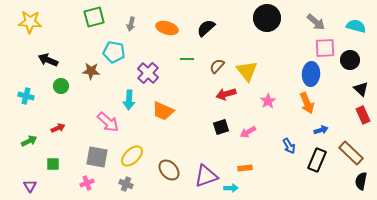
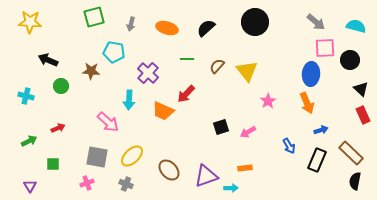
black circle at (267, 18): moved 12 px left, 4 px down
red arrow at (226, 94): moved 40 px left; rotated 30 degrees counterclockwise
black semicircle at (361, 181): moved 6 px left
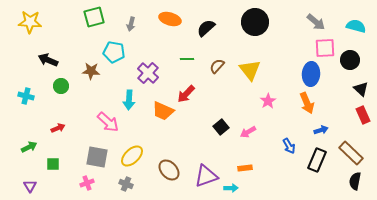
orange ellipse at (167, 28): moved 3 px right, 9 px up
yellow triangle at (247, 71): moved 3 px right, 1 px up
black square at (221, 127): rotated 21 degrees counterclockwise
green arrow at (29, 141): moved 6 px down
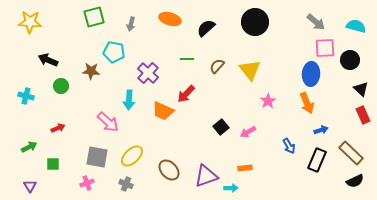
black semicircle at (355, 181): rotated 126 degrees counterclockwise
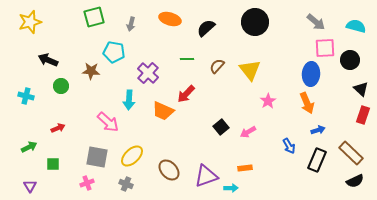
yellow star at (30, 22): rotated 20 degrees counterclockwise
red rectangle at (363, 115): rotated 42 degrees clockwise
blue arrow at (321, 130): moved 3 px left
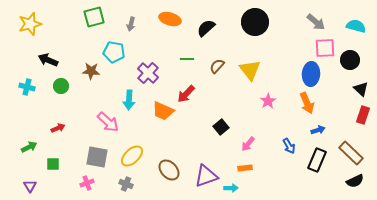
yellow star at (30, 22): moved 2 px down
cyan cross at (26, 96): moved 1 px right, 9 px up
pink arrow at (248, 132): moved 12 px down; rotated 21 degrees counterclockwise
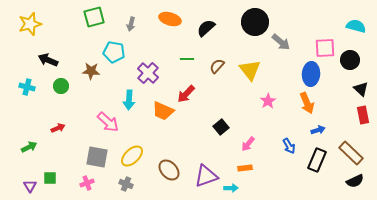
gray arrow at (316, 22): moved 35 px left, 20 px down
red rectangle at (363, 115): rotated 30 degrees counterclockwise
green square at (53, 164): moved 3 px left, 14 px down
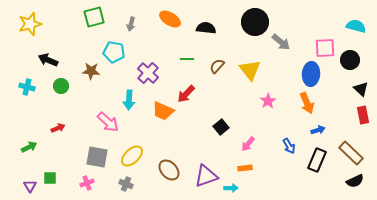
orange ellipse at (170, 19): rotated 15 degrees clockwise
black semicircle at (206, 28): rotated 48 degrees clockwise
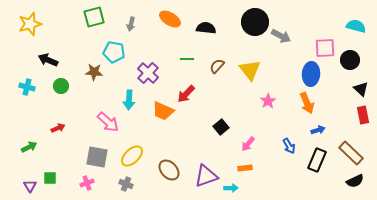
gray arrow at (281, 42): moved 6 px up; rotated 12 degrees counterclockwise
brown star at (91, 71): moved 3 px right, 1 px down
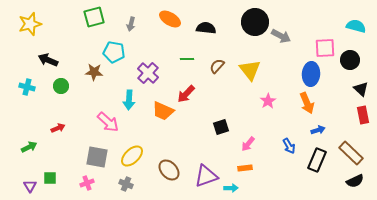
black square at (221, 127): rotated 21 degrees clockwise
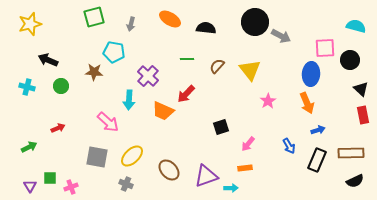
purple cross at (148, 73): moved 3 px down
brown rectangle at (351, 153): rotated 45 degrees counterclockwise
pink cross at (87, 183): moved 16 px left, 4 px down
